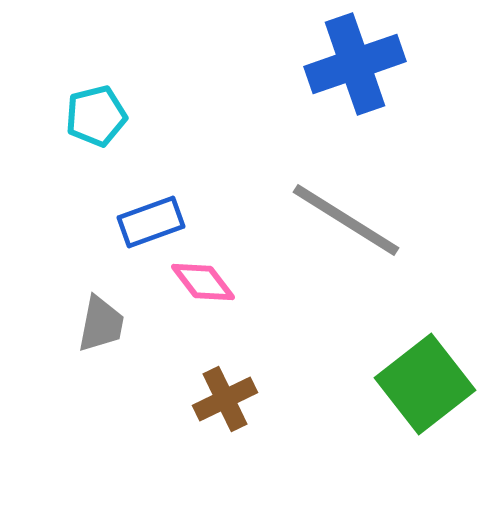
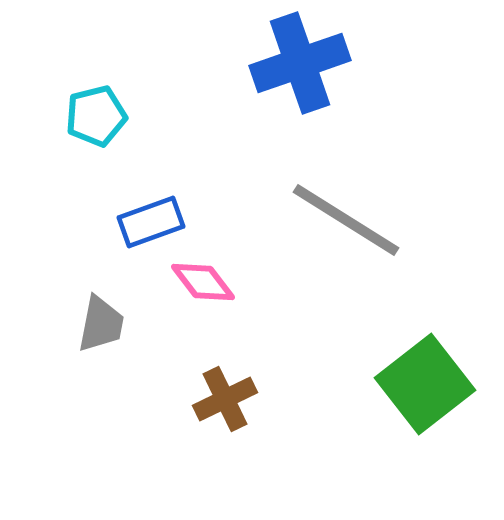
blue cross: moved 55 px left, 1 px up
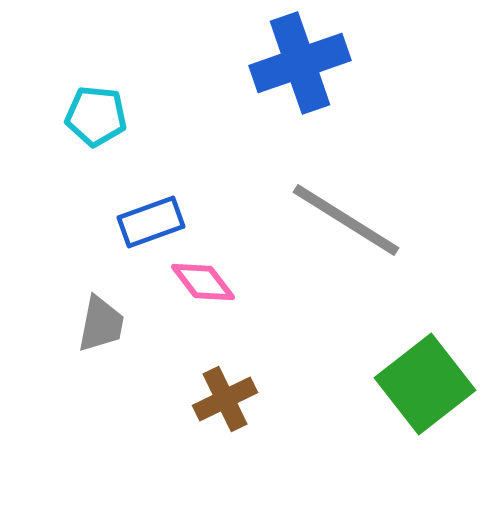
cyan pentagon: rotated 20 degrees clockwise
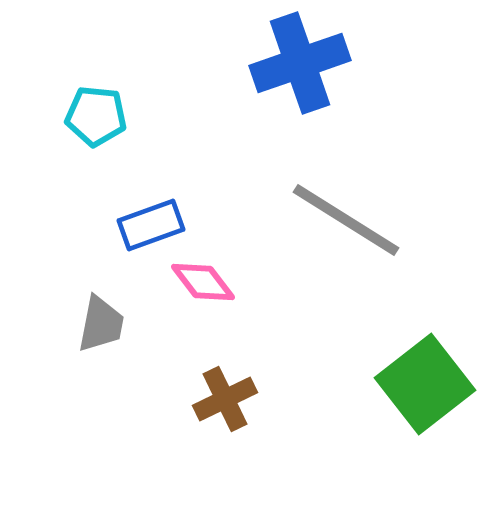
blue rectangle: moved 3 px down
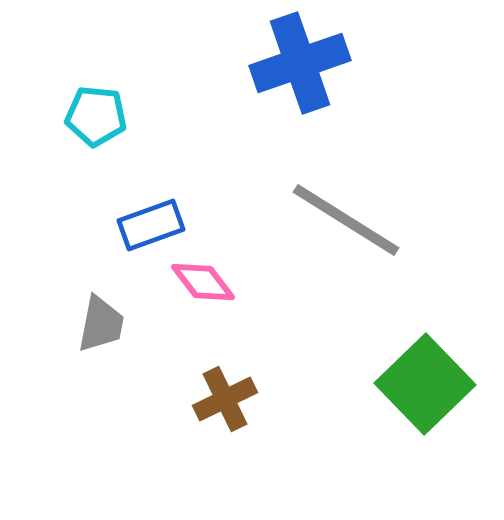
green square: rotated 6 degrees counterclockwise
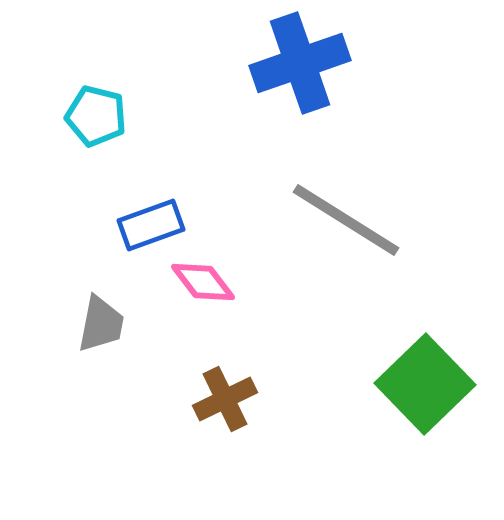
cyan pentagon: rotated 8 degrees clockwise
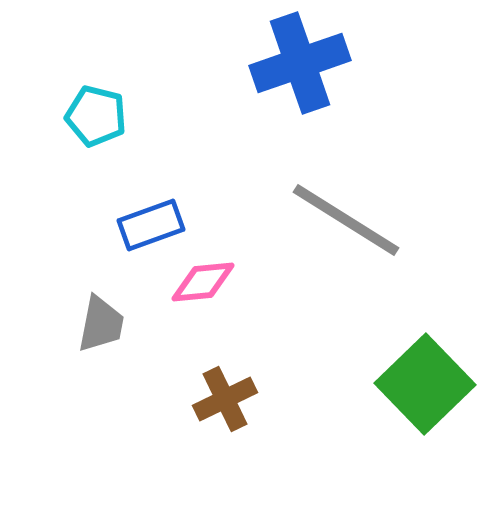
pink diamond: rotated 58 degrees counterclockwise
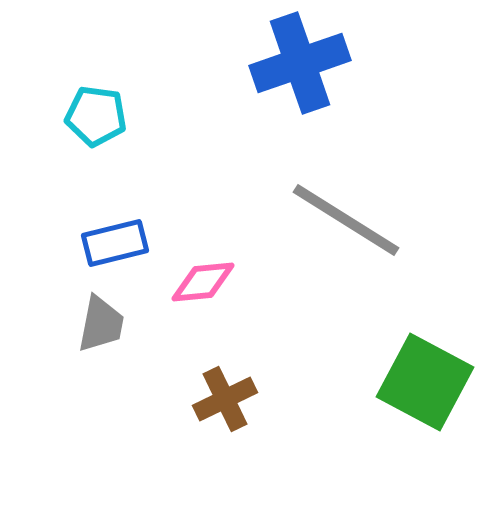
cyan pentagon: rotated 6 degrees counterclockwise
blue rectangle: moved 36 px left, 18 px down; rotated 6 degrees clockwise
green square: moved 2 px up; rotated 18 degrees counterclockwise
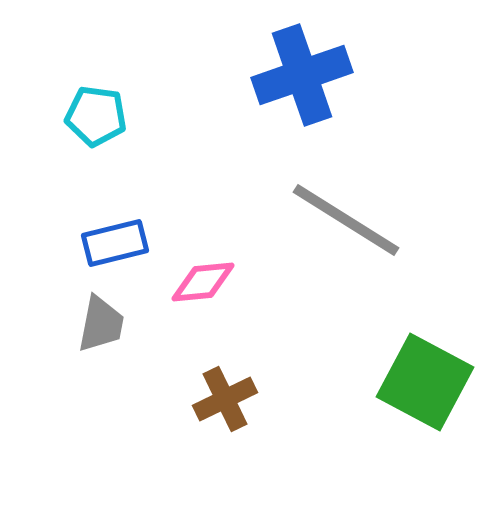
blue cross: moved 2 px right, 12 px down
